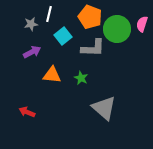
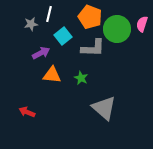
purple arrow: moved 9 px right, 1 px down
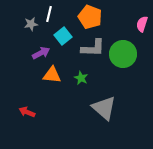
green circle: moved 6 px right, 25 px down
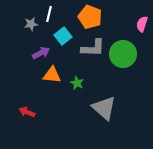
green star: moved 4 px left, 5 px down
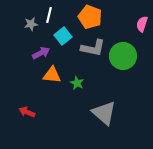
white line: moved 1 px down
gray L-shape: rotated 10 degrees clockwise
green circle: moved 2 px down
gray triangle: moved 5 px down
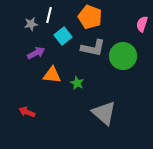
purple arrow: moved 5 px left
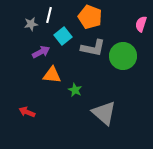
pink semicircle: moved 1 px left
purple arrow: moved 5 px right, 1 px up
green star: moved 2 px left, 7 px down
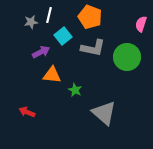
gray star: moved 2 px up
green circle: moved 4 px right, 1 px down
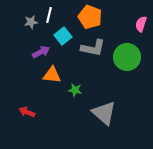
green star: rotated 16 degrees counterclockwise
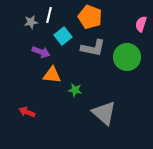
purple arrow: rotated 48 degrees clockwise
